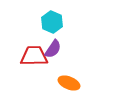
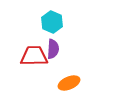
purple semicircle: rotated 30 degrees counterclockwise
orange ellipse: rotated 45 degrees counterclockwise
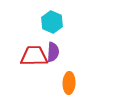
purple semicircle: moved 3 px down
orange ellipse: rotated 65 degrees counterclockwise
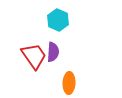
cyan hexagon: moved 6 px right, 2 px up
red trapezoid: rotated 56 degrees clockwise
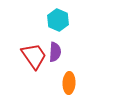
purple semicircle: moved 2 px right
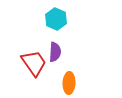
cyan hexagon: moved 2 px left, 1 px up
red trapezoid: moved 7 px down
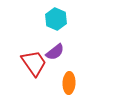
purple semicircle: rotated 48 degrees clockwise
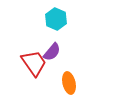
purple semicircle: moved 3 px left; rotated 12 degrees counterclockwise
orange ellipse: rotated 15 degrees counterclockwise
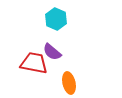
purple semicircle: rotated 90 degrees clockwise
red trapezoid: rotated 44 degrees counterclockwise
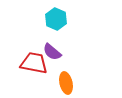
orange ellipse: moved 3 px left
